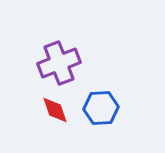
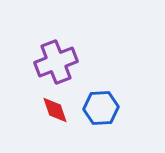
purple cross: moved 3 px left, 1 px up
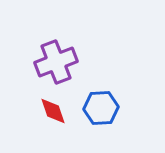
red diamond: moved 2 px left, 1 px down
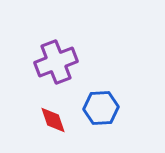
red diamond: moved 9 px down
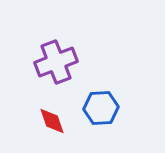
red diamond: moved 1 px left, 1 px down
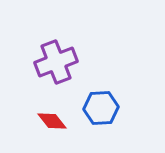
red diamond: rotated 20 degrees counterclockwise
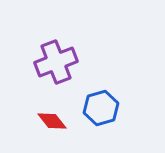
blue hexagon: rotated 12 degrees counterclockwise
